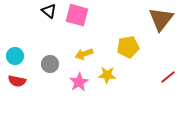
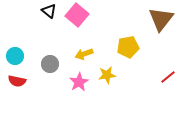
pink square: rotated 25 degrees clockwise
yellow star: rotated 12 degrees counterclockwise
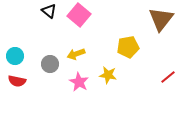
pink square: moved 2 px right
yellow arrow: moved 8 px left
yellow star: moved 1 px right; rotated 18 degrees clockwise
pink star: rotated 12 degrees counterclockwise
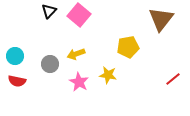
black triangle: rotated 35 degrees clockwise
red line: moved 5 px right, 2 px down
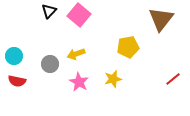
cyan circle: moved 1 px left
yellow star: moved 5 px right, 4 px down; rotated 24 degrees counterclockwise
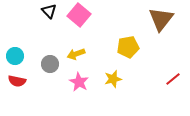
black triangle: rotated 28 degrees counterclockwise
cyan circle: moved 1 px right
